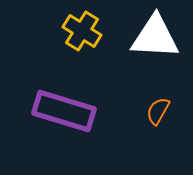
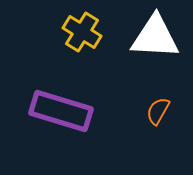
yellow cross: moved 1 px down
purple rectangle: moved 3 px left
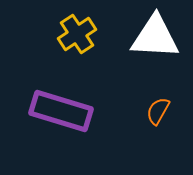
yellow cross: moved 5 px left, 2 px down; rotated 24 degrees clockwise
